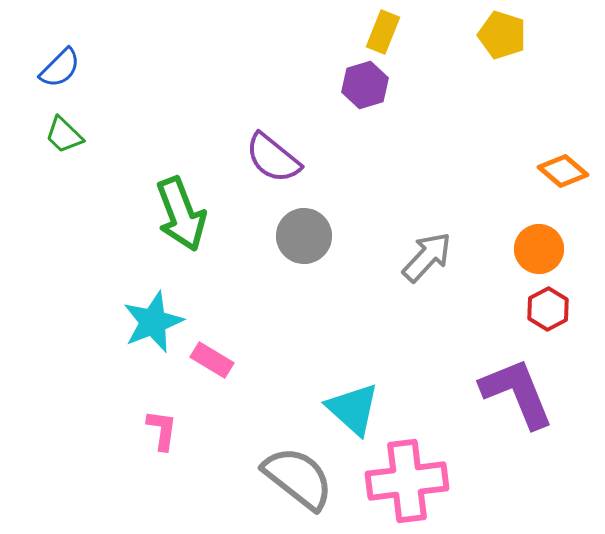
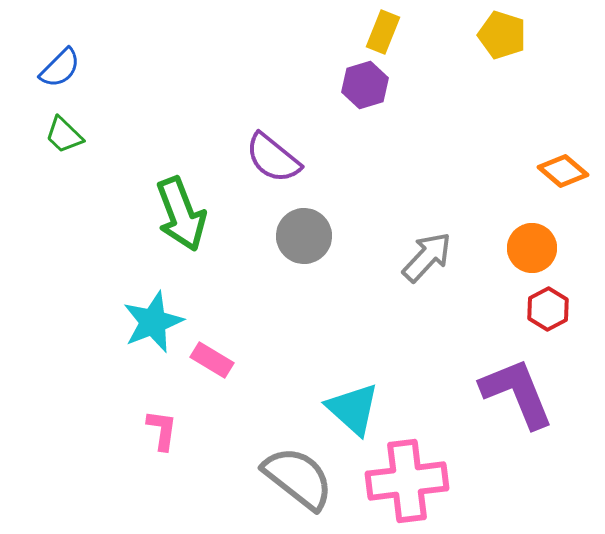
orange circle: moved 7 px left, 1 px up
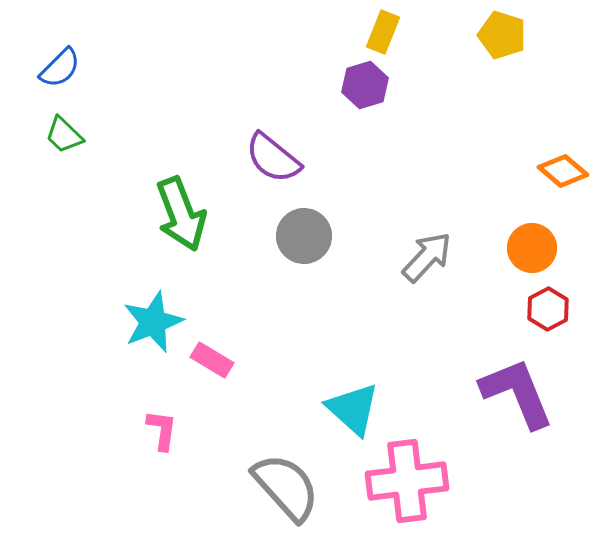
gray semicircle: moved 12 px left, 9 px down; rotated 10 degrees clockwise
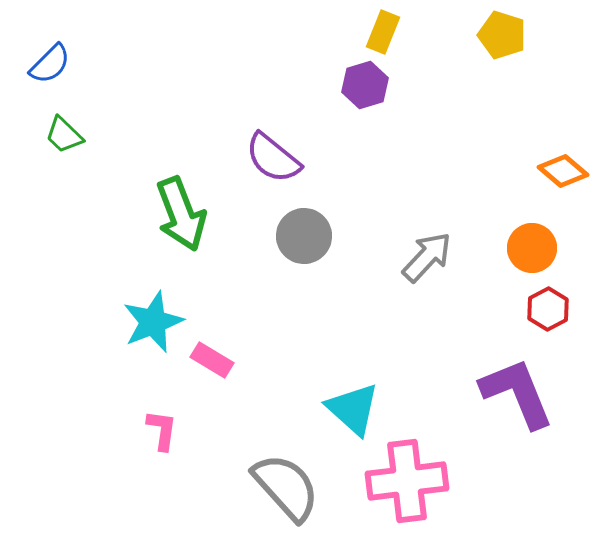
blue semicircle: moved 10 px left, 4 px up
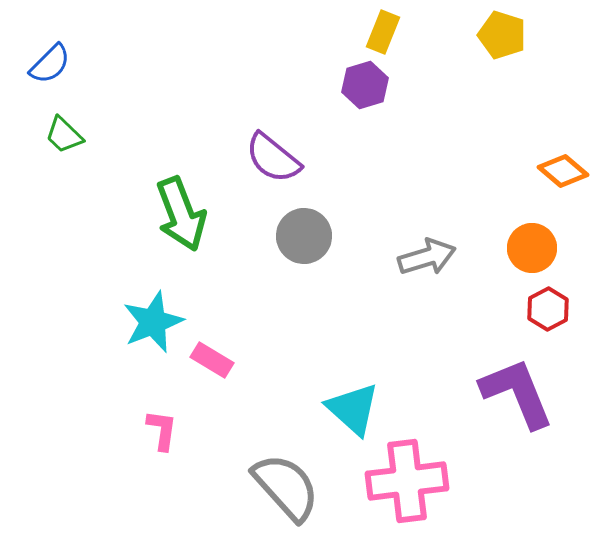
gray arrow: rotated 30 degrees clockwise
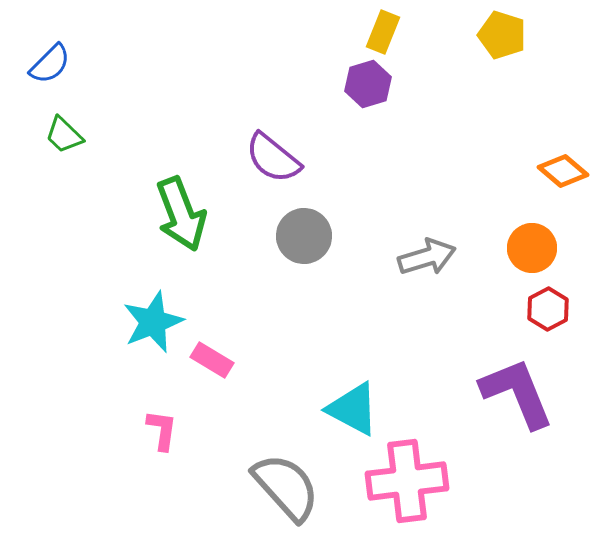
purple hexagon: moved 3 px right, 1 px up
cyan triangle: rotated 14 degrees counterclockwise
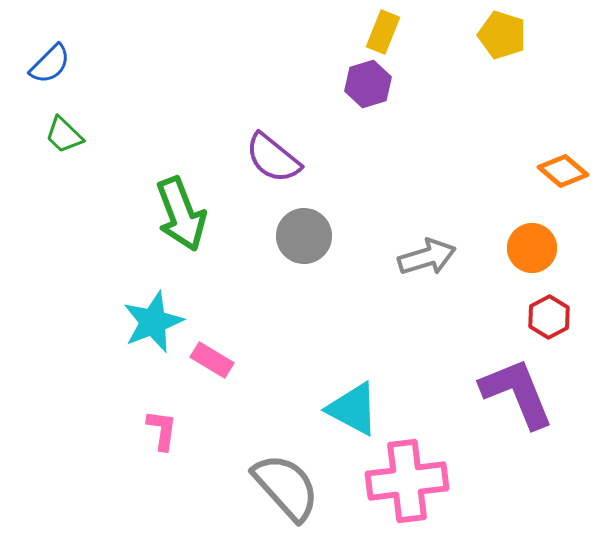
red hexagon: moved 1 px right, 8 px down
